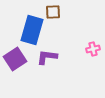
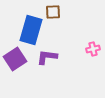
blue rectangle: moved 1 px left
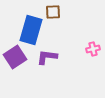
purple square: moved 2 px up
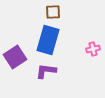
blue rectangle: moved 17 px right, 10 px down
purple L-shape: moved 1 px left, 14 px down
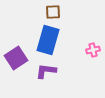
pink cross: moved 1 px down
purple square: moved 1 px right, 1 px down
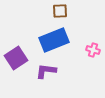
brown square: moved 7 px right, 1 px up
blue rectangle: moved 6 px right; rotated 52 degrees clockwise
pink cross: rotated 32 degrees clockwise
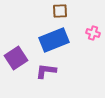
pink cross: moved 17 px up
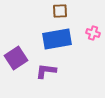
blue rectangle: moved 3 px right, 1 px up; rotated 12 degrees clockwise
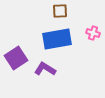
purple L-shape: moved 1 px left, 2 px up; rotated 25 degrees clockwise
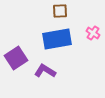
pink cross: rotated 16 degrees clockwise
purple L-shape: moved 2 px down
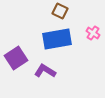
brown square: rotated 28 degrees clockwise
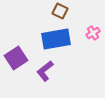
pink cross: rotated 24 degrees clockwise
blue rectangle: moved 1 px left
purple L-shape: rotated 70 degrees counterclockwise
